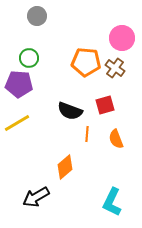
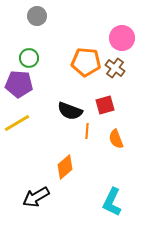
orange line: moved 3 px up
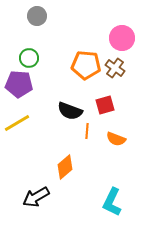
orange pentagon: moved 3 px down
orange semicircle: rotated 48 degrees counterclockwise
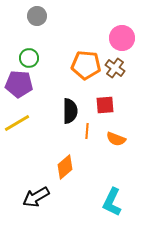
red square: rotated 12 degrees clockwise
black semicircle: rotated 110 degrees counterclockwise
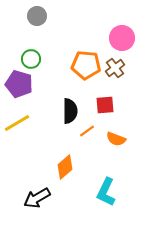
green circle: moved 2 px right, 1 px down
brown cross: rotated 18 degrees clockwise
purple pentagon: rotated 12 degrees clockwise
orange line: rotated 49 degrees clockwise
black arrow: moved 1 px right, 1 px down
cyan L-shape: moved 6 px left, 10 px up
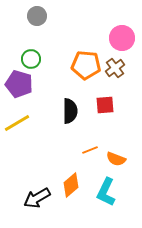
orange line: moved 3 px right, 19 px down; rotated 14 degrees clockwise
orange semicircle: moved 20 px down
orange diamond: moved 6 px right, 18 px down
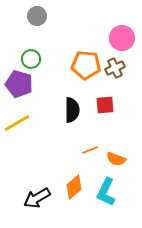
brown cross: rotated 12 degrees clockwise
black semicircle: moved 2 px right, 1 px up
orange diamond: moved 3 px right, 2 px down
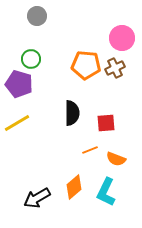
red square: moved 1 px right, 18 px down
black semicircle: moved 3 px down
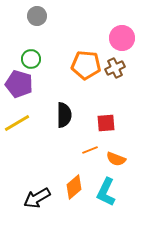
black semicircle: moved 8 px left, 2 px down
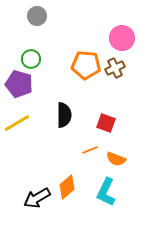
red square: rotated 24 degrees clockwise
orange diamond: moved 7 px left
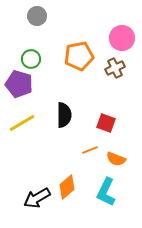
orange pentagon: moved 7 px left, 9 px up; rotated 16 degrees counterclockwise
yellow line: moved 5 px right
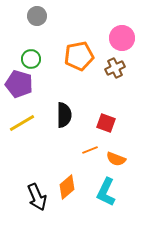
black arrow: moved 1 px up; rotated 84 degrees counterclockwise
